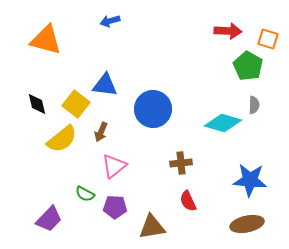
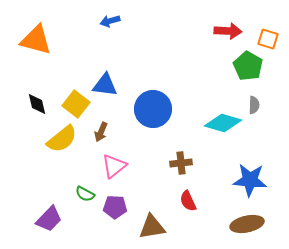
orange triangle: moved 10 px left
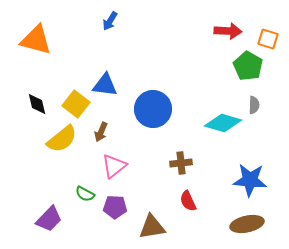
blue arrow: rotated 42 degrees counterclockwise
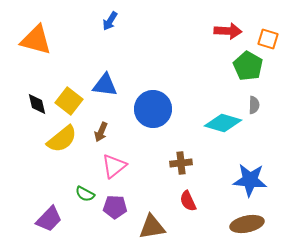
yellow square: moved 7 px left, 3 px up
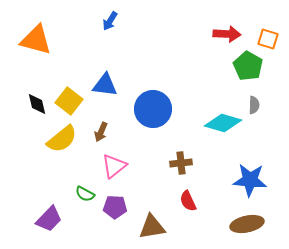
red arrow: moved 1 px left, 3 px down
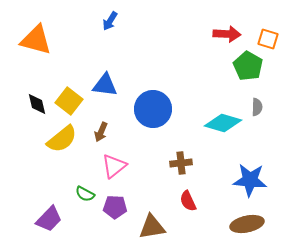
gray semicircle: moved 3 px right, 2 px down
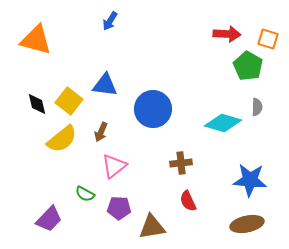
purple pentagon: moved 4 px right, 1 px down
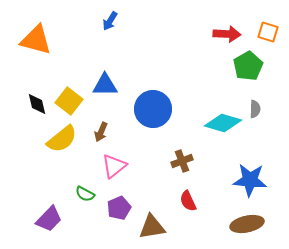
orange square: moved 7 px up
green pentagon: rotated 12 degrees clockwise
blue triangle: rotated 8 degrees counterclockwise
gray semicircle: moved 2 px left, 2 px down
brown cross: moved 1 px right, 2 px up; rotated 15 degrees counterclockwise
purple pentagon: rotated 25 degrees counterclockwise
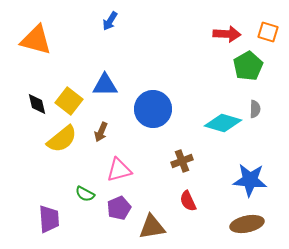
pink triangle: moved 5 px right, 4 px down; rotated 24 degrees clockwise
purple trapezoid: rotated 48 degrees counterclockwise
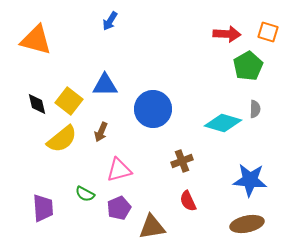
purple trapezoid: moved 6 px left, 11 px up
